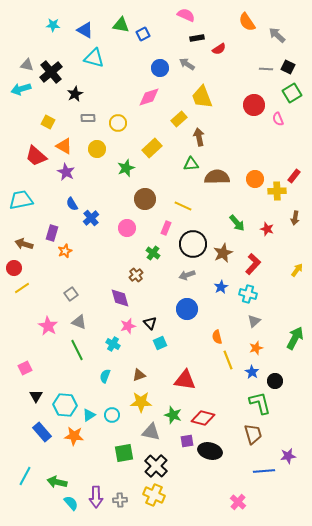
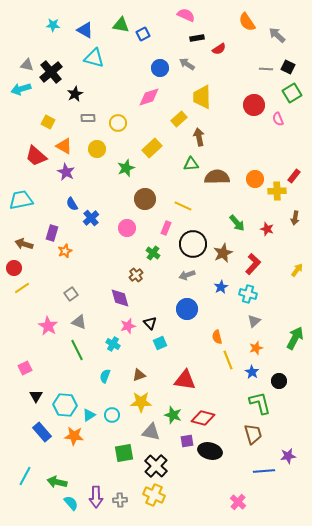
yellow trapezoid at (202, 97): rotated 20 degrees clockwise
black circle at (275, 381): moved 4 px right
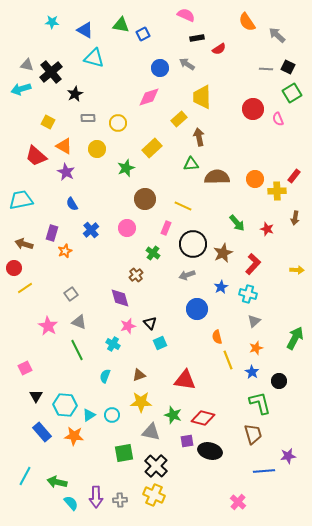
cyan star at (53, 25): moved 1 px left, 3 px up
red circle at (254, 105): moved 1 px left, 4 px down
blue cross at (91, 218): moved 12 px down
yellow arrow at (297, 270): rotated 56 degrees clockwise
yellow line at (22, 288): moved 3 px right
blue circle at (187, 309): moved 10 px right
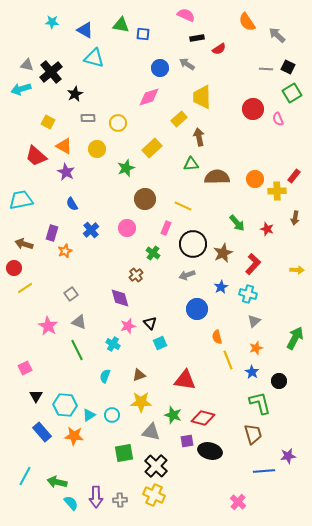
blue square at (143, 34): rotated 32 degrees clockwise
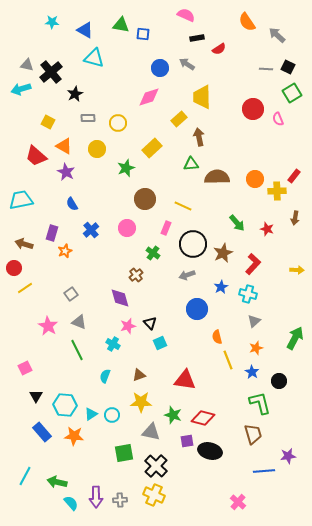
cyan triangle at (89, 415): moved 2 px right, 1 px up
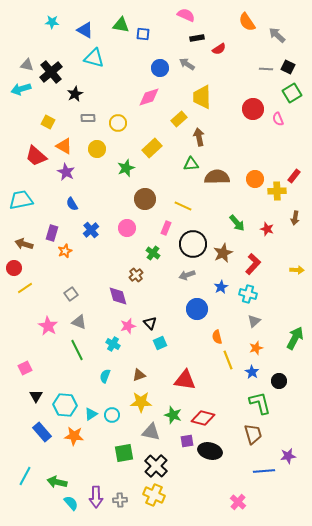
purple diamond at (120, 298): moved 2 px left, 2 px up
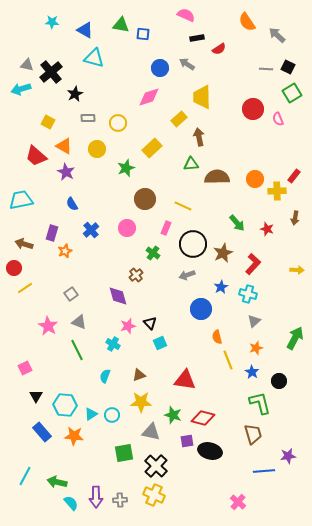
blue circle at (197, 309): moved 4 px right
